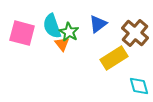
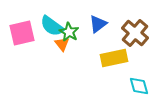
cyan semicircle: rotated 35 degrees counterclockwise
pink square: rotated 28 degrees counterclockwise
yellow rectangle: rotated 20 degrees clockwise
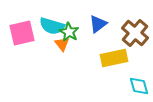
cyan semicircle: rotated 20 degrees counterclockwise
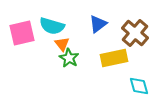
green star: moved 26 px down
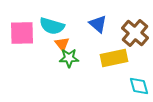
blue triangle: rotated 42 degrees counterclockwise
pink square: rotated 12 degrees clockwise
green star: rotated 30 degrees counterclockwise
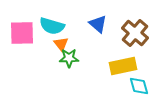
orange triangle: moved 1 px left
yellow rectangle: moved 9 px right, 8 px down
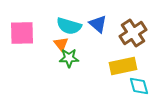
cyan semicircle: moved 17 px right
brown cross: moved 2 px left; rotated 16 degrees clockwise
